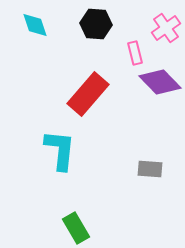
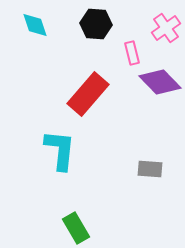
pink rectangle: moved 3 px left
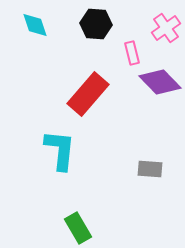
green rectangle: moved 2 px right
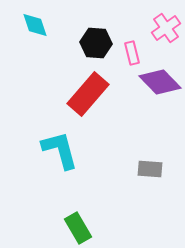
black hexagon: moved 19 px down
cyan L-shape: rotated 21 degrees counterclockwise
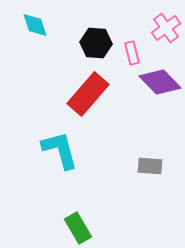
gray rectangle: moved 3 px up
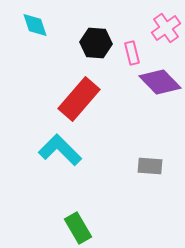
red rectangle: moved 9 px left, 5 px down
cyan L-shape: rotated 30 degrees counterclockwise
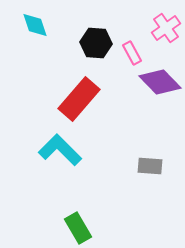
pink rectangle: rotated 15 degrees counterclockwise
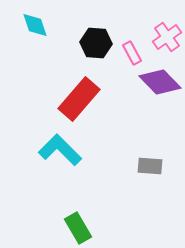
pink cross: moved 1 px right, 9 px down
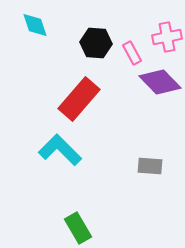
pink cross: rotated 24 degrees clockwise
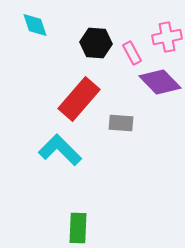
gray rectangle: moved 29 px left, 43 px up
green rectangle: rotated 32 degrees clockwise
